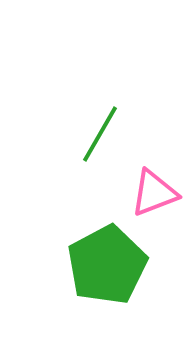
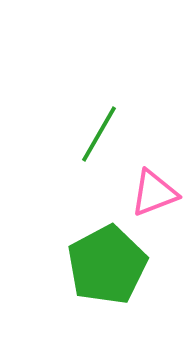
green line: moved 1 px left
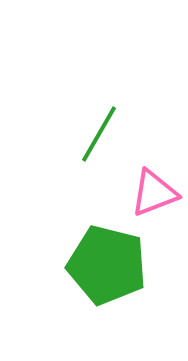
green pentagon: rotated 30 degrees counterclockwise
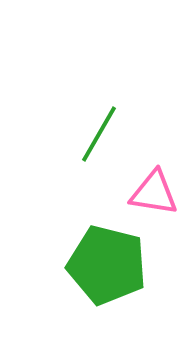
pink triangle: rotated 30 degrees clockwise
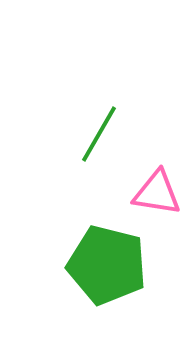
pink triangle: moved 3 px right
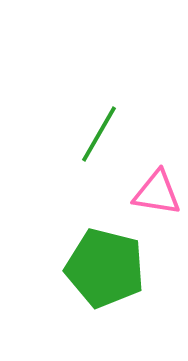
green pentagon: moved 2 px left, 3 px down
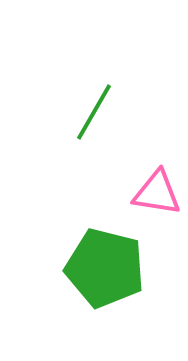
green line: moved 5 px left, 22 px up
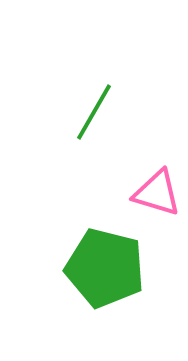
pink triangle: rotated 8 degrees clockwise
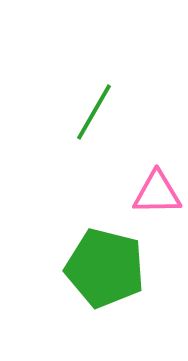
pink triangle: rotated 18 degrees counterclockwise
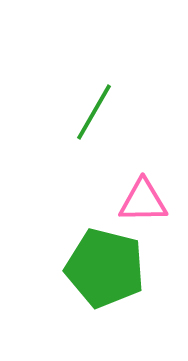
pink triangle: moved 14 px left, 8 px down
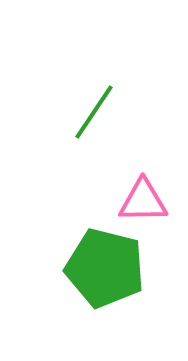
green line: rotated 4 degrees clockwise
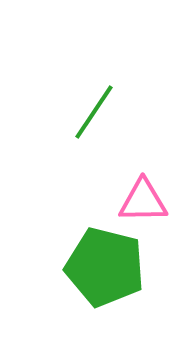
green pentagon: moved 1 px up
